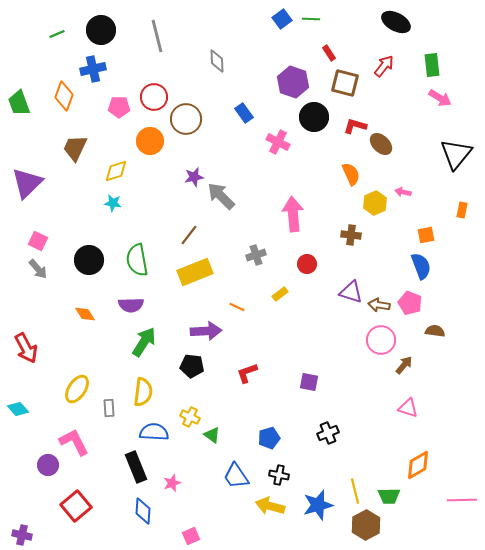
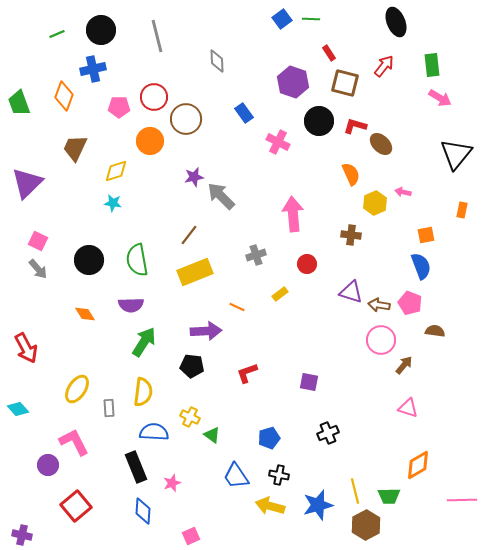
black ellipse at (396, 22): rotated 40 degrees clockwise
black circle at (314, 117): moved 5 px right, 4 px down
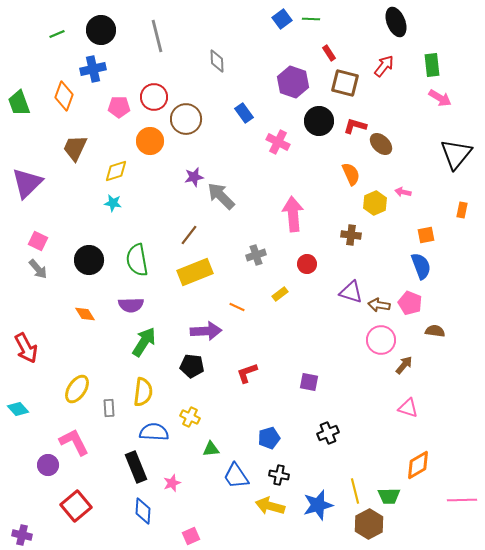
green triangle at (212, 435): moved 1 px left, 14 px down; rotated 42 degrees counterclockwise
brown hexagon at (366, 525): moved 3 px right, 1 px up
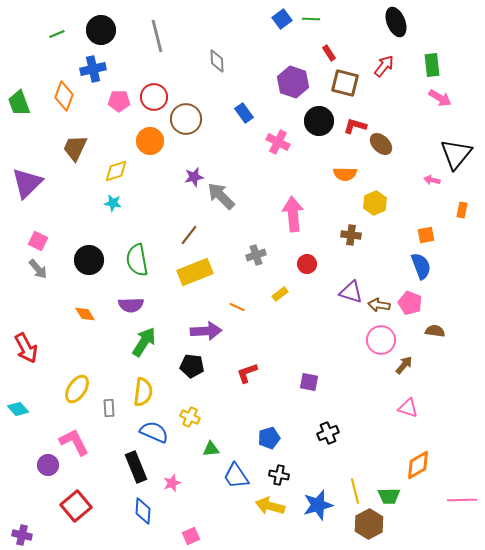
pink pentagon at (119, 107): moved 6 px up
orange semicircle at (351, 174): moved 6 px left; rotated 115 degrees clockwise
pink arrow at (403, 192): moved 29 px right, 12 px up
blue semicircle at (154, 432): rotated 20 degrees clockwise
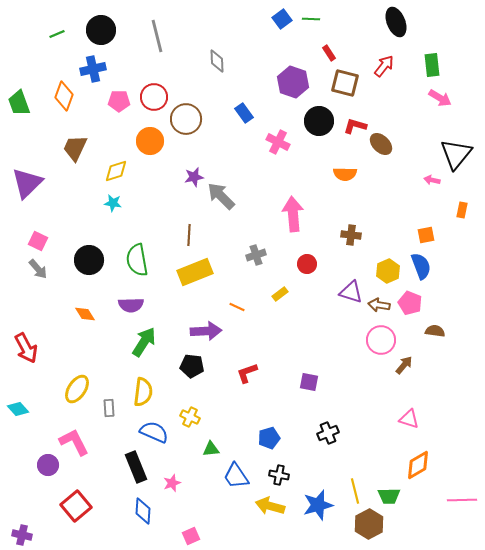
yellow hexagon at (375, 203): moved 13 px right, 68 px down
brown line at (189, 235): rotated 35 degrees counterclockwise
pink triangle at (408, 408): moved 1 px right, 11 px down
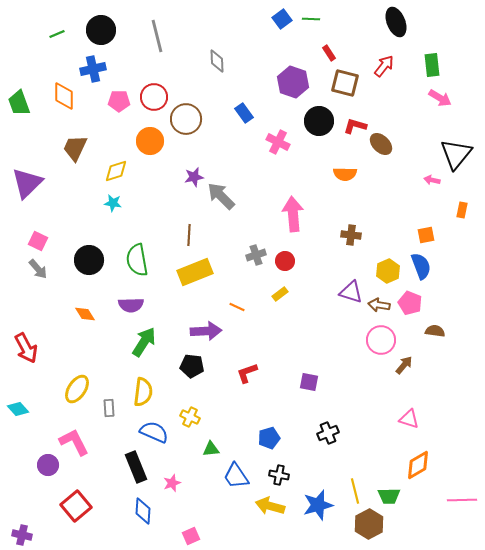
orange diamond at (64, 96): rotated 20 degrees counterclockwise
red circle at (307, 264): moved 22 px left, 3 px up
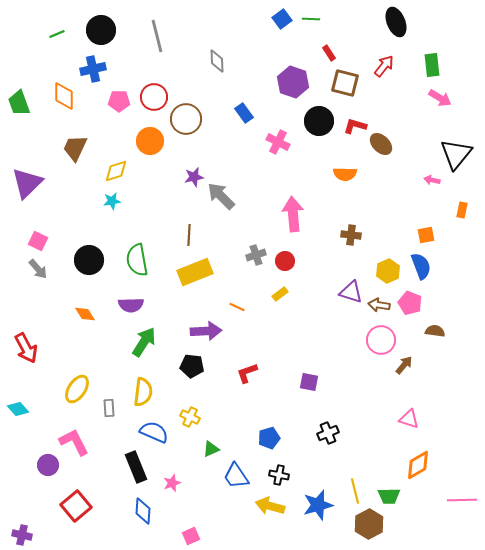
cyan star at (113, 203): moved 1 px left, 2 px up; rotated 18 degrees counterclockwise
green triangle at (211, 449): rotated 18 degrees counterclockwise
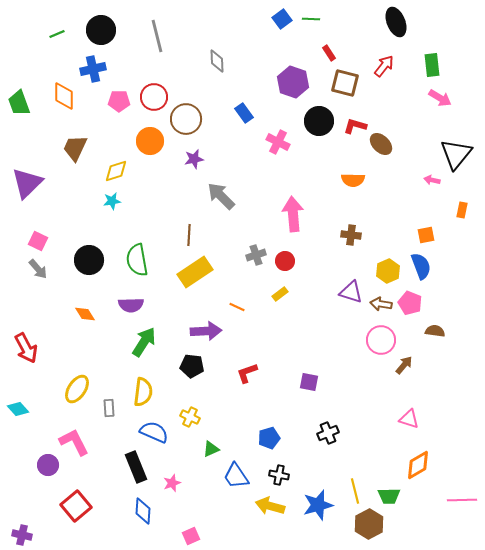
orange semicircle at (345, 174): moved 8 px right, 6 px down
purple star at (194, 177): moved 18 px up
yellow rectangle at (195, 272): rotated 12 degrees counterclockwise
brown arrow at (379, 305): moved 2 px right, 1 px up
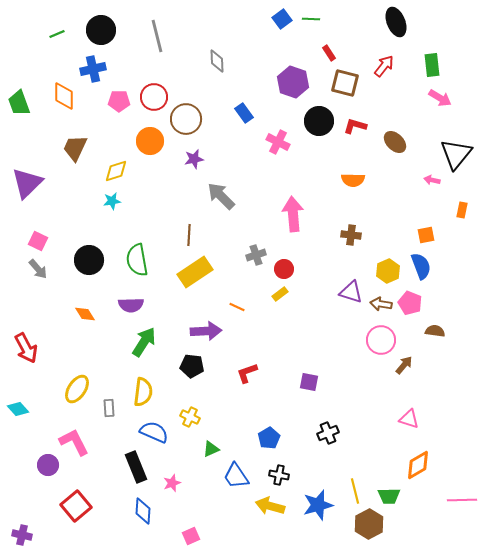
brown ellipse at (381, 144): moved 14 px right, 2 px up
red circle at (285, 261): moved 1 px left, 8 px down
blue pentagon at (269, 438): rotated 15 degrees counterclockwise
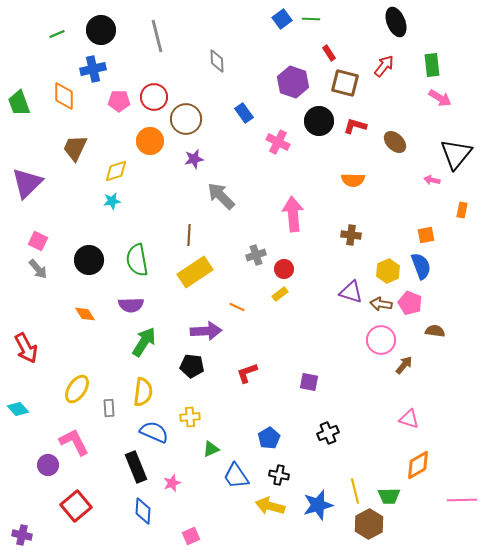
yellow cross at (190, 417): rotated 30 degrees counterclockwise
